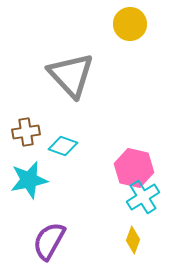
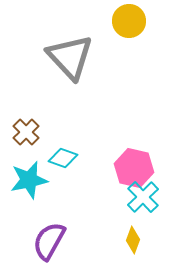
yellow circle: moved 1 px left, 3 px up
gray triangle: moved 1 px left, 18 px up
brown cross: rotated 36 degrees counterclockwise
cyan diamond: moved 12 px down
cyan cross: rotated 12 degrees counterclockwise
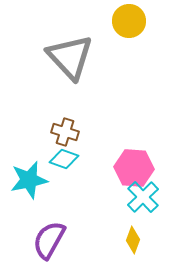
brown cross: moved 39 px right; rotated 28 degrees counterclockwise
cyan diamond: moved 1 px right, 1 px down
pink hexagon: rotated 9 degrees counterclockwise
purple semicircle: moved 1 px up
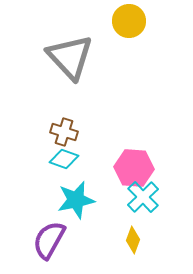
brown cross: moved 1 px left
cyan star: moved 47 px right, 20 px down
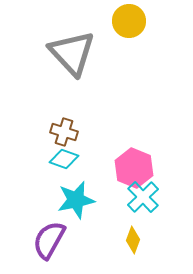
gray triangle: moved 2 px right, 4 px up
pink hexagon: rotated 18 degrees clockwise
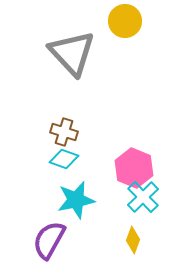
yellow circle: moved 4 px left
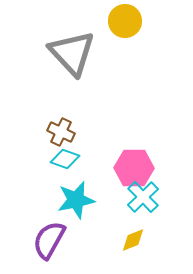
brown cross: moved 3 px left; rotated 8 degrees clockwise
cyan diamond: moved 1 px right
pink hexagon: rotated 21 degrees counterclockwise
yellow diamond: rotated 48 degrees clockwise
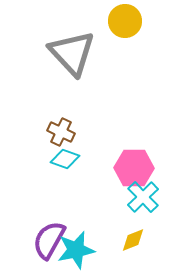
cyan star: moved 50 px down
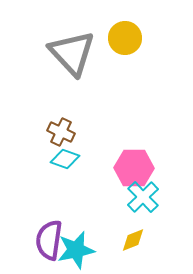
yellow circle: moved 17 px down
purple semicircle: rotated 21 degrees counterclockwise
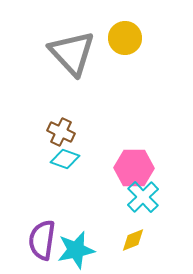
purple semicircle: moved 7 px left
